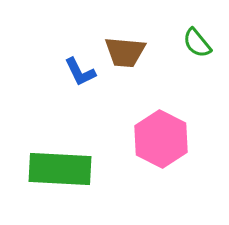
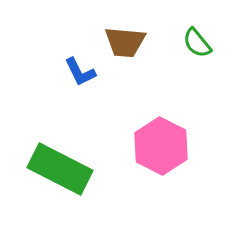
brown trapezoid: moved 10 px up
pink hexagon: moved 7 px down
green rectangle: rotated 24 degrees clockwise
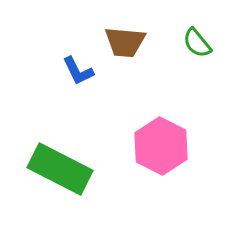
blue L-shape: moved 2 px left, 1 px up
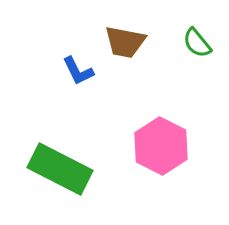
brown trapezoid: rotated 6 degrees clockwise
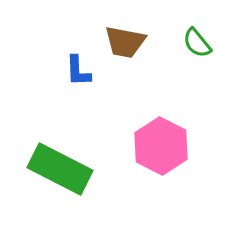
blue L-shape: rotated 24 degrees clockwise
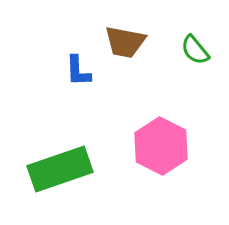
green semicircle: moved 2 px left, 7 px down
green rectangle: rotated 46 degrees counterclockwise
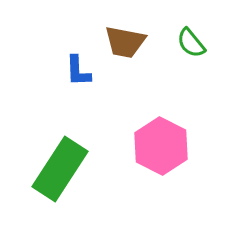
green semicircle: moved 4 px left, 7 px up
green rectangle: rotated 38 degrees counterclockwise
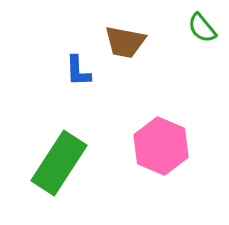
green semicircle: moved 11 px right, 15 px up
pink hexagon: rotated 4 degrees counterclockwise
green rectangle: moved 1 px left, 6 px up
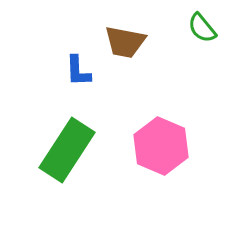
green rectangle: moved 8 px right, 13 px up
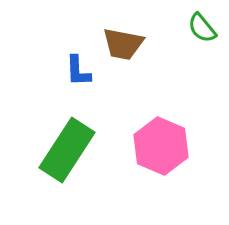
brown trapezoid: moved 2 px left, 2 px down
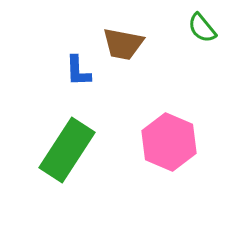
pink hexagon: moved 8 px right, 4 px up
